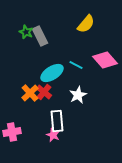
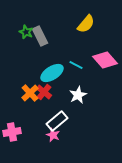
white rectangle: rotated 55 degrees clockwise
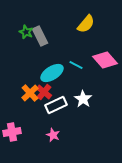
white star: moved 5 px right, 4 px down; rotated 12 degrees counterclockwise
white rectangle: moved 1 px left, 16 px up; rotated 15 degrees clockwise
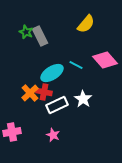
red cross: rotated 28 degrees counterclockwise
white rectangle: moved 1 px right
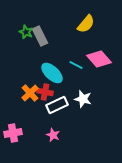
pink diamond: moved 6 px left, 1 px up
cyan ellipse: rotated 75 degrees clockwise
red cross: moved 1 px right
white star: rotated 18 degrees counterclockwise
pink cross: moved 1 px right, 1 px down
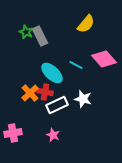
pink diamond: moved 5 px right
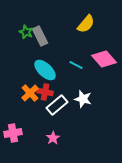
cyan ellipse: moved 7 px left, 3 px up
white rectangle: rotated 15 degrees counterclockwise
pink star: moved 3 px down; rotated 16 degrees clockwise
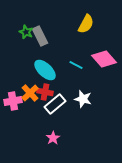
yellow semicircle: rotated 12 degrees counterclockwise
white rectangle: moved 2 px left, 1 px up
pink cross: moved 32 px up
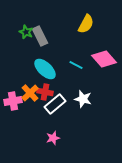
cyan ellipse: moved 1 px up
pink star: rotated 16 degrees clockwise
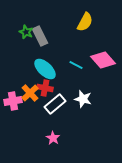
yellow semicircle: moved 1 px left, 2 px up
pink diamond: moved 1 px left, 1 px down
red cross: moved 4 px up
pink star: rotated 24 degrees counterclockwise
